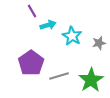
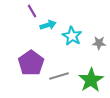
gray star: rotated 16 degrees clockwise
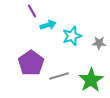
cyan star: rotated 24 degrees clockwise
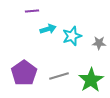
purple line: rotated 64 degrees counterclockwise
cyan arrow: moved 4 px down
purple pentagon: moved 7 px left, 10 px down
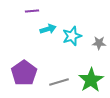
gray line: moved 6 px down
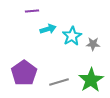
cyan star: rotated 12 degrees counterclockwise
gray star: moved 6 px left, 1 px down
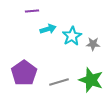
green star: rotated 20 degrees counterclockwise
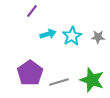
purple line: rotated 48 degrees counterclockwise
cyan arrow: moved 5 px down
gray star: moved 5 px right, 7 px up
purple pentagon: moved 6 px right
green star: moved 1 px right
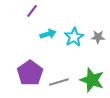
cyan star: moved 2 px right, 1 px down
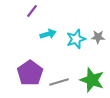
cyan star: moved 2 px right, 2 px down; rotated 12 degrees clockwise
